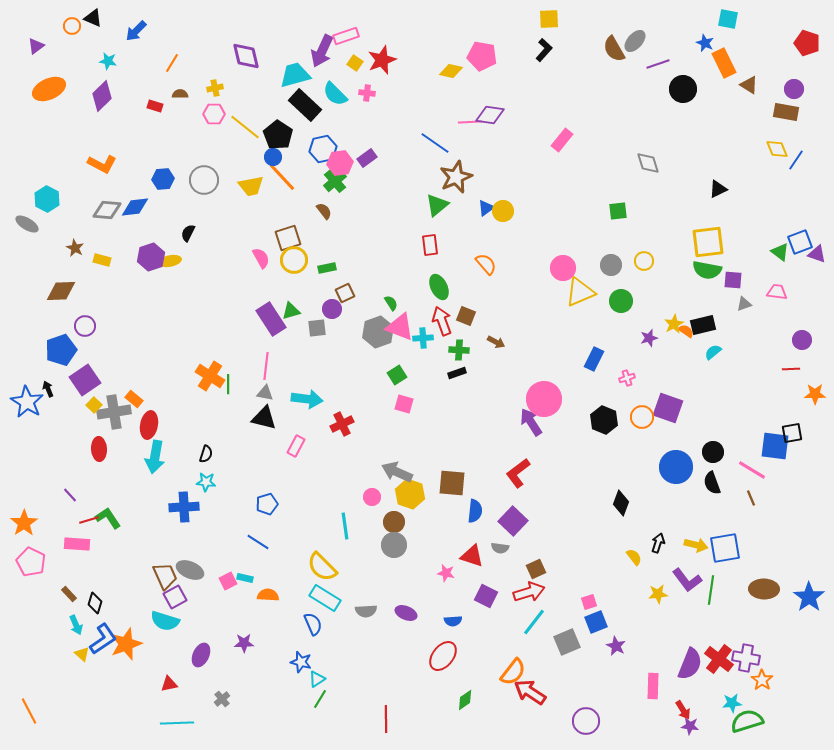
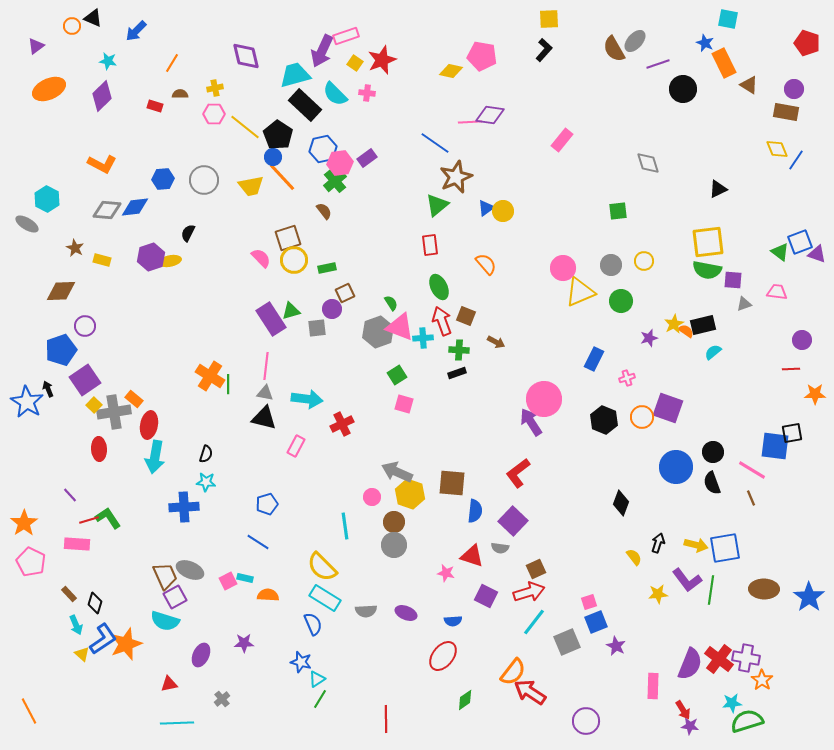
pink semicircle at (261, 258): rotated 15 degrees counterclockwise
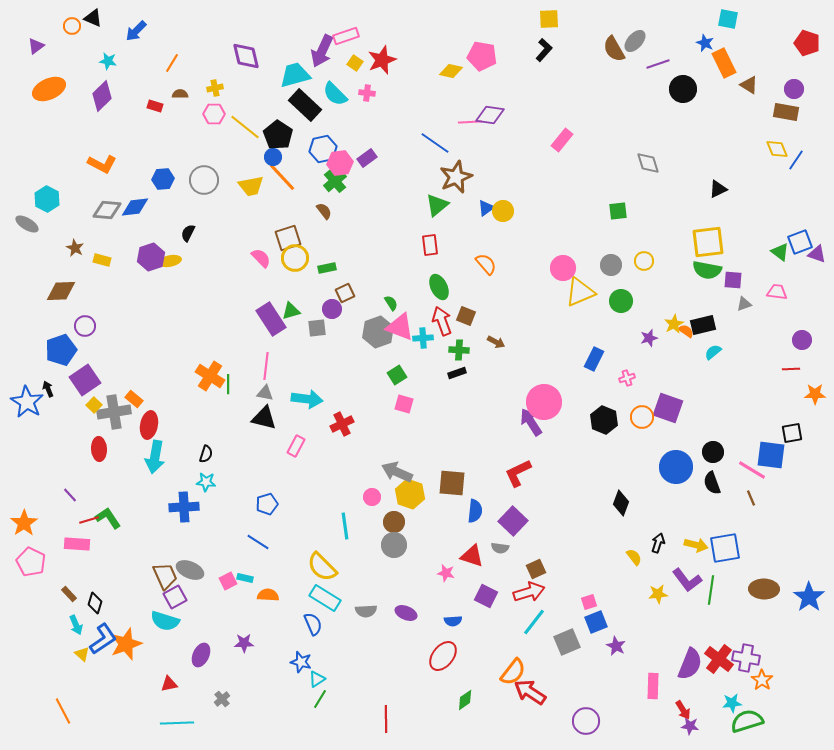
yellow circle at (294, 260): moved 1 px right, 2 px up
pink circle at (544, 399): moved 3 px down
blue square at (775, 446): moved 4 px left, 9 px down
red L-shape at (518, 473): rotated 12 degrees clockwise
orange line at (29, 711): moved 34 px right
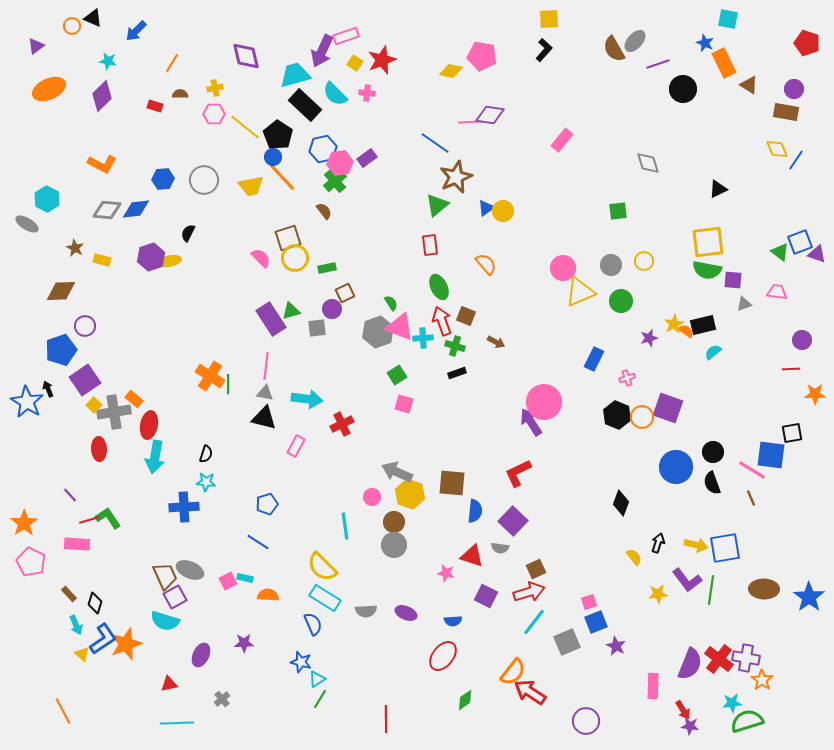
blue diamond at (135, 207): moved 1 px right, 2 px down
green cross at (459, 350): moved 4 px left, 4 px up; rotated 12 degrees clockwise
black hexagon at (604, 420): moved 13 px right, 5 px up
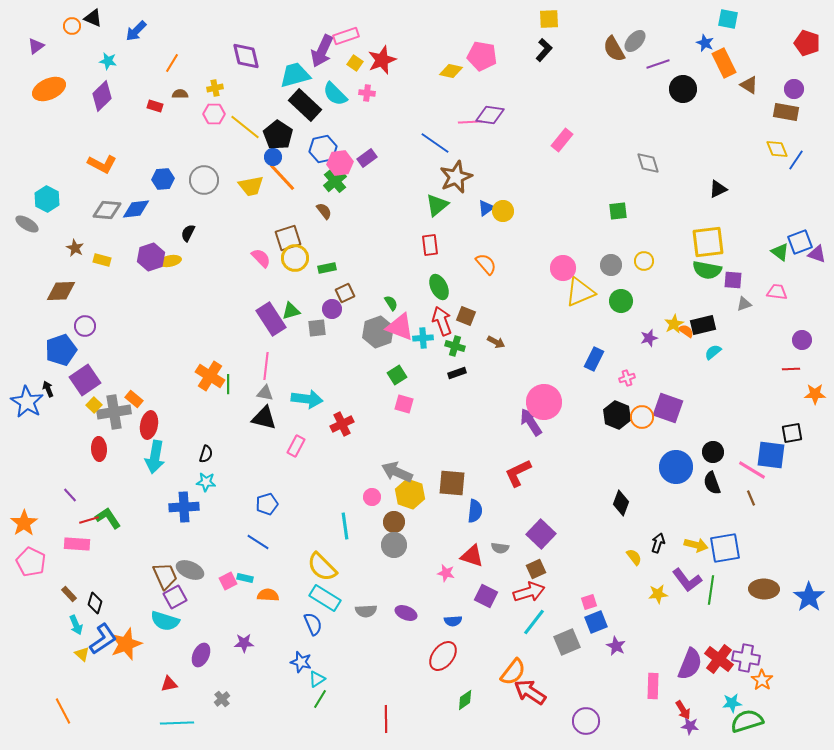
purple square at (513, 521): moved 28 px right, 13 px down
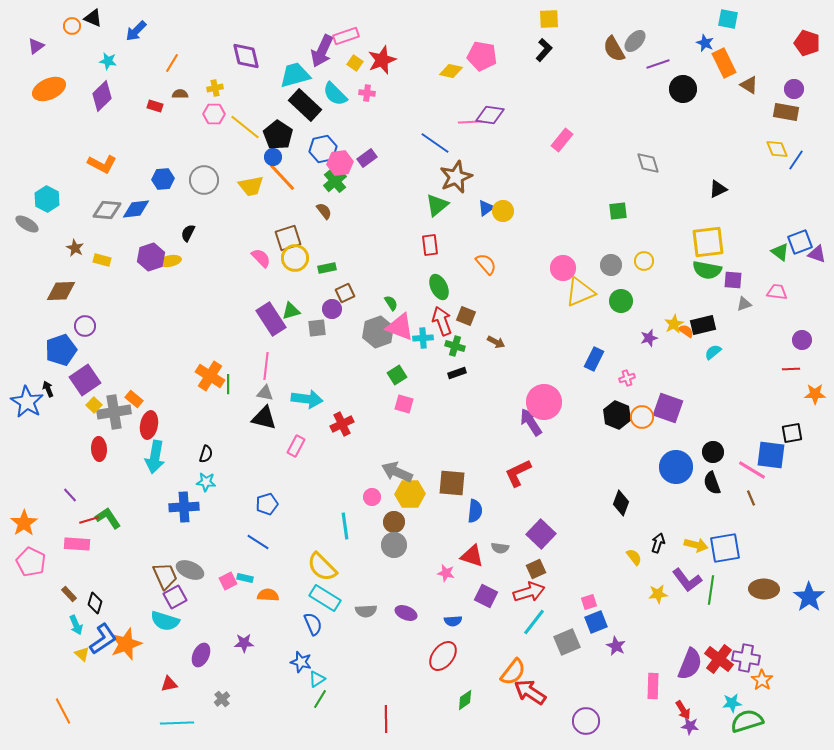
yellow hexagon at (410, 494): rotated 20 degrees counterclockwise
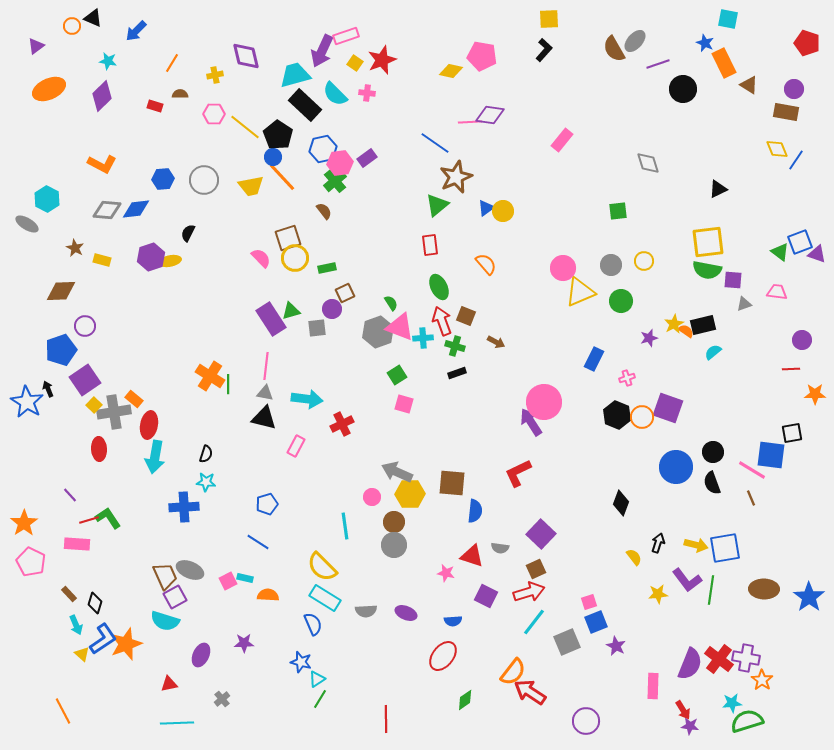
yellow cross at (215, 88): moved 13 px up
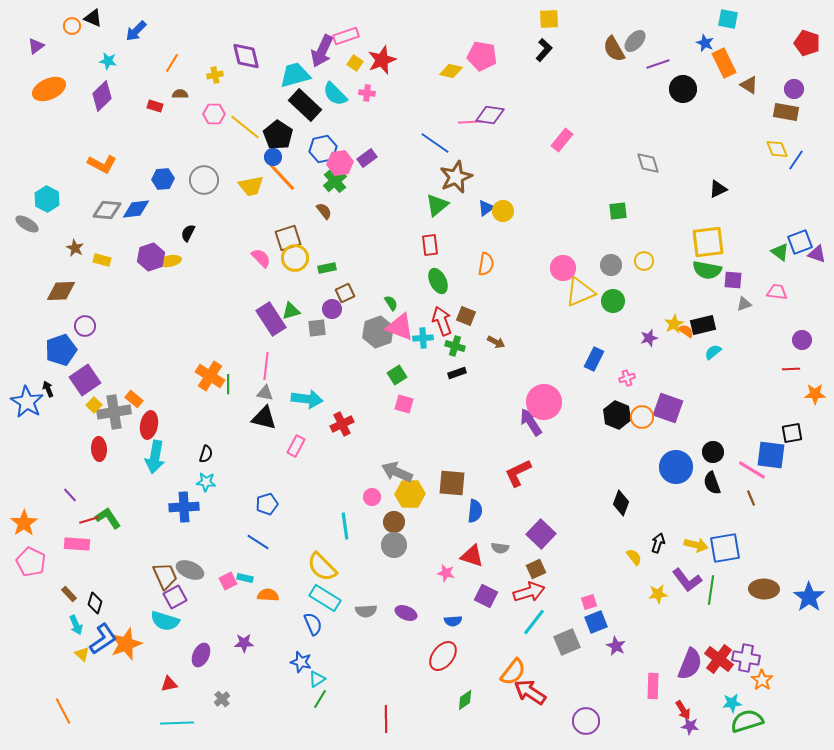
orange semicircle at (486, 264): rotated 50 degrees clockwise
green ellipse at (439, 287): moved 1 px left, 6 px up
green circle at (621, 301): moved 8 px left
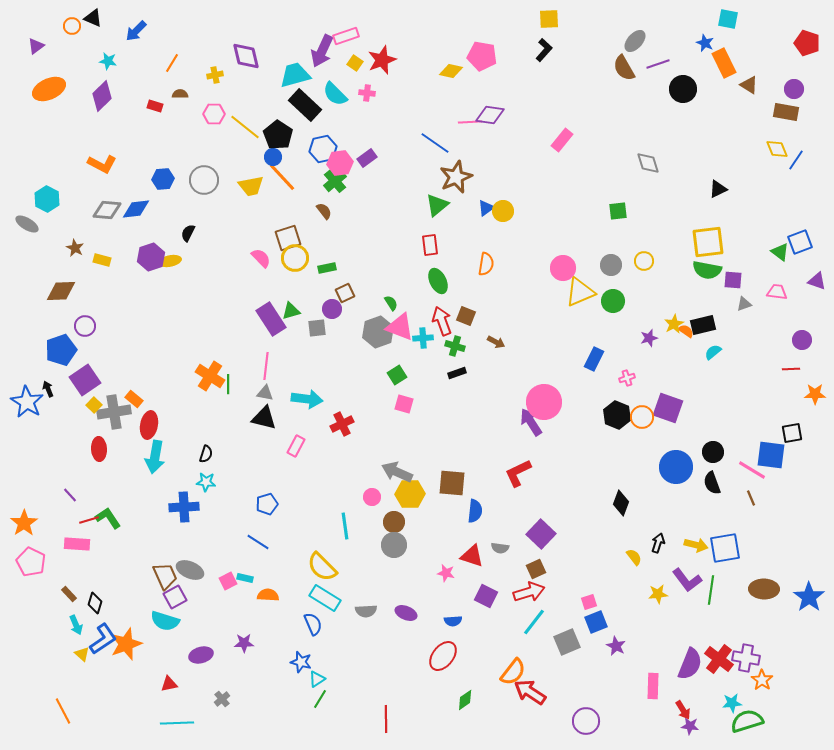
brown semicircle at (614, 49): moved 10 px right, 19 px down
purple triangle at (817, 254): moved 27 px down
purple ellipse at (201, 655): rotated 50 degrees clockwise
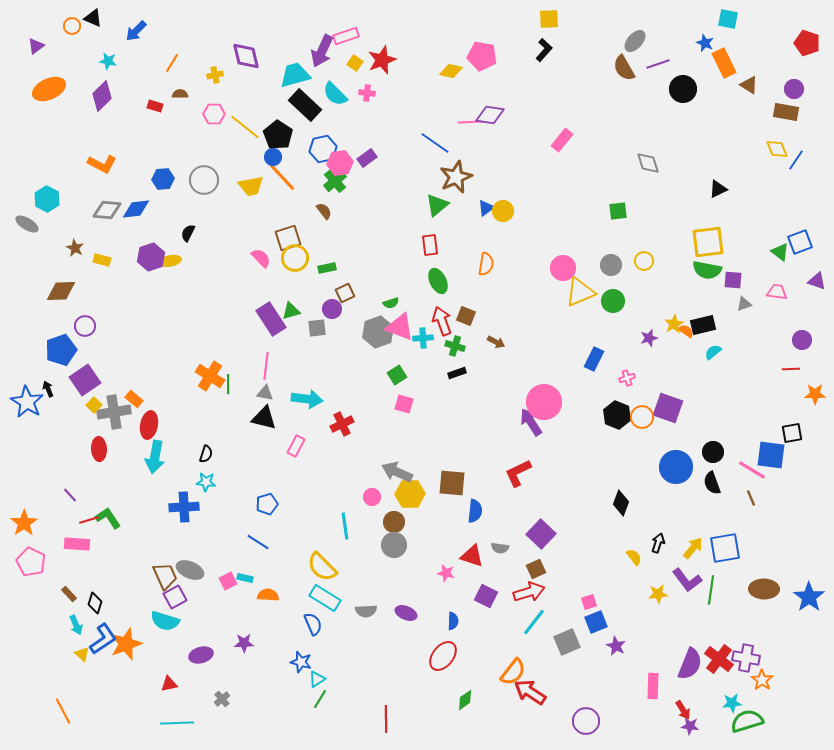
green semicircle at (391, 303): rotated 105 degrees clockwise
yellow arrow at (696, 545): moved 3 px left, 3 px down; rotated 65 degrees counterclockwise
blue semicircle at (453, 621): rotated 84 degrees counterclockwise
